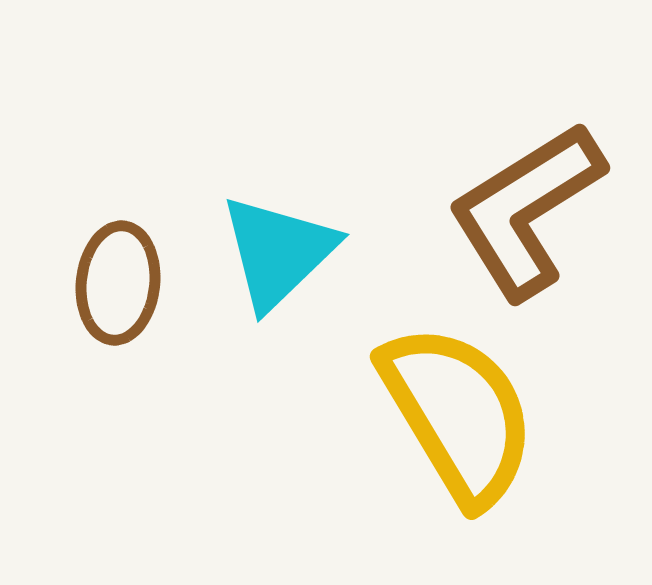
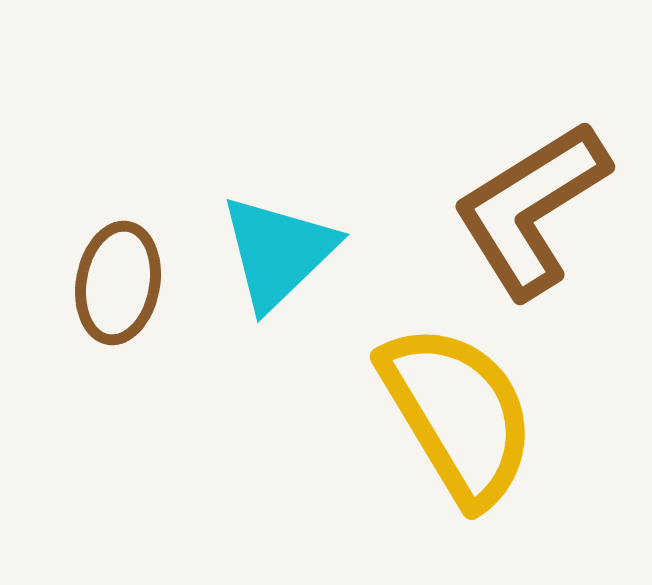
brown L-shape: moved 5 px right, 1 px up
brown ellipse: rotated 4 degrees clockwise
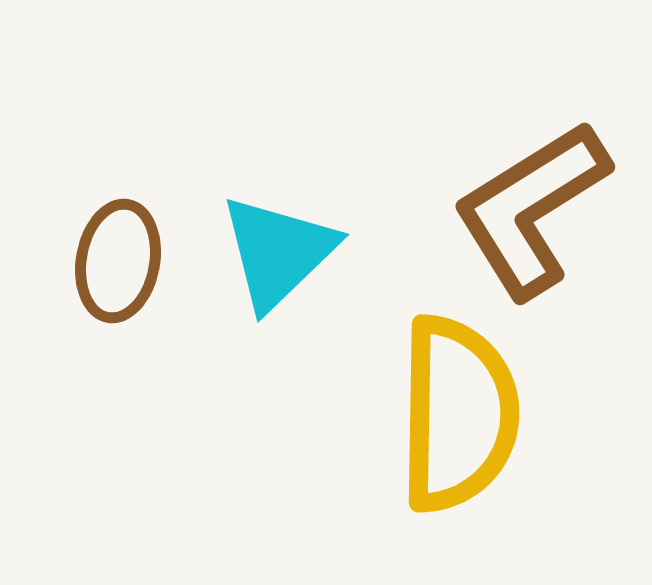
brown ellipse: moved 22 px up
yellow semicircle: rotated 32 degrees clockwise
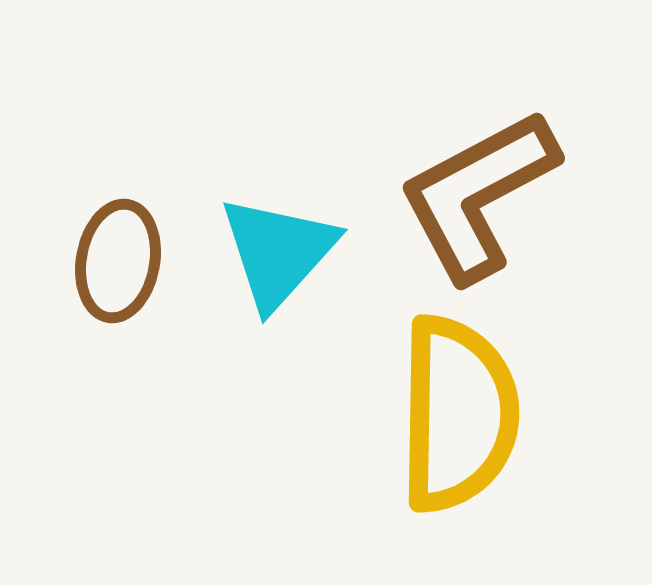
brown L-shape: moved 53 px left, 14 px up; rotated 4 degrees clockwise
cyan triangle: rotated 4 degrees counterclockwise
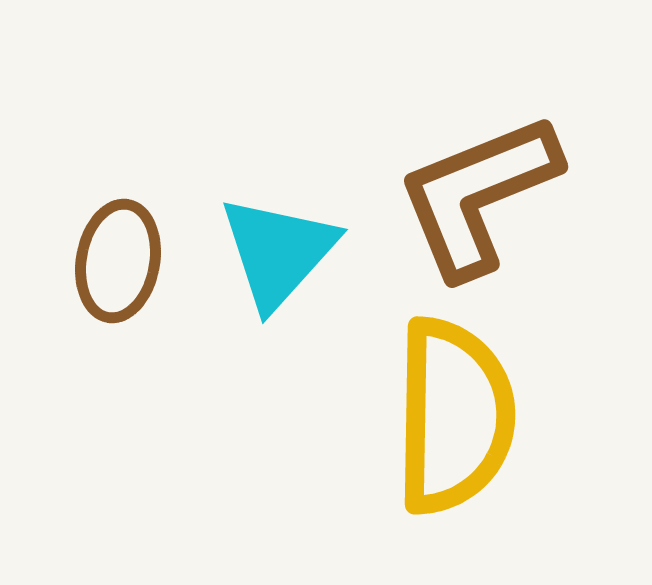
brown L-shape: rotated 6 degrees clockwise
yellow semicircle: moved 4 px left, 2 px down
